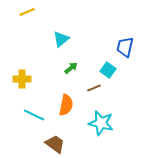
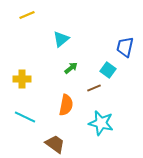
yellow line: moved 3 px down
cyan line: moved 9 px left, 2 px down
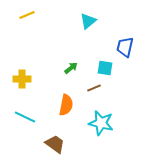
cyan triangle: moved 27 px right, 18 px up
cyan square: moved 3 px left, 2 px up; rotated 28 degrees counterclockwise
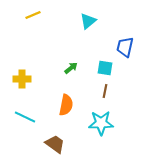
yellow line: moved 6 px right
brown line: moved 11 px right, 3 px down; rotated 56 degrees counterclockwise
cyan star: rotated 15 degrees counterclockwise
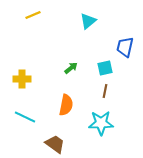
cyan square: rotated 21 degrees counterclockwise
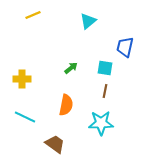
cyan square: rotated 21 degrees clockwise
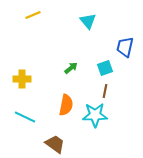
cyan triangle: rotated 30 degrees counterclockwise
cyan square: rotated 28 degrees counterclockwise
cyan star: moved 6 px left, 8 px up
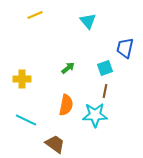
yellow line: moved 2 px right
blue trapezoid: moved 1 px down
green arrow: moved 3 px left
cyan line: moved 1 px right, 3 px down
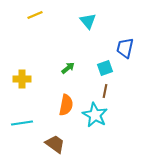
cyan star: rotated 30 degrees clockwise
cyan line: moved 4 px left, 3 px down; rotated 35 degrees counterclockwise
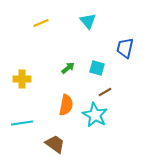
yellow line: moved 6 px right, 8 px down
cyan square: moved 8 px left; rotated 35 degrees clockwise
brown line: moved 1 px down; rotated 48 degrees clockwise
